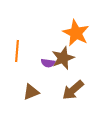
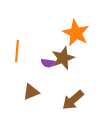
brown arrow: moved 10 px down
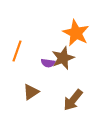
orange line: rotated 15 degrees clockwise
brown triangle: rotated 12 degrees counterclockwise
brown arrow: rotated 10 degrees counterclockwise
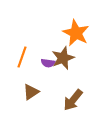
orange line: moved 5 px right, 6 px down
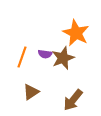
purple semicircle: moved 3 px left, 9 px up
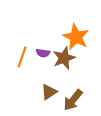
orange star: moved 4 px down
purple semicircle: moved 2 px left, 1 px up
brown star: moved 1 px right
brown triangle: moved 18 px right
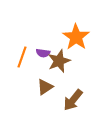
orange star: rotated 8 degrees clockwise
brown star: moved 5 px left, 3 px down
brown triangle: moved 4 px left, 5 px up
